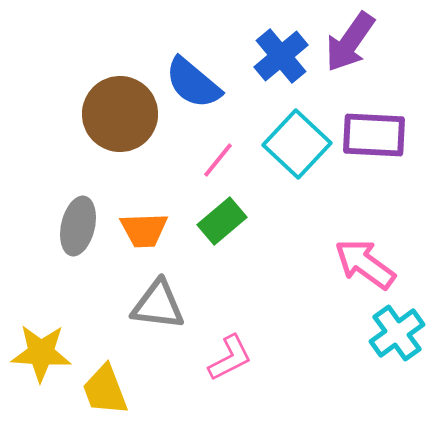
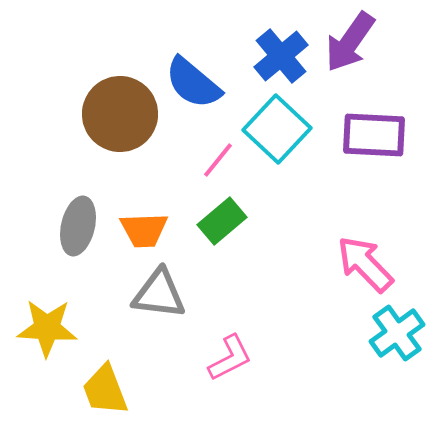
cyan square: moved 20 px left, 15 px up
pink arrow: rotated 10 degrees clockwise
gray triangle: moved 1 px right, 11 px up
yellow star: moved 6 px right, 25 px up
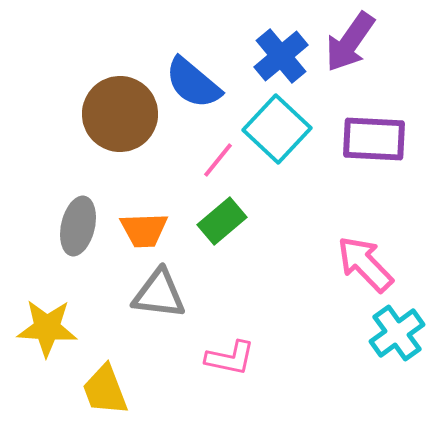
purple rectangle: moved 4 px down
pink L-shape: rotated 39 degrees clockwise
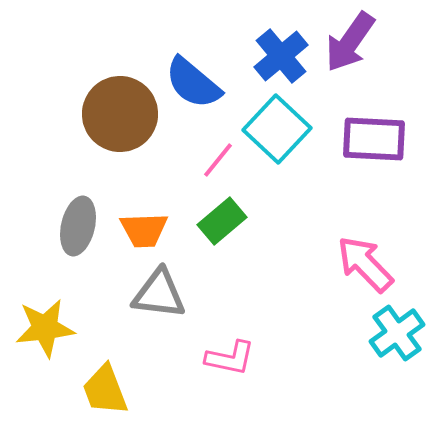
yellow star: moved 2 px left; rotated 10 degrees counterclockwise
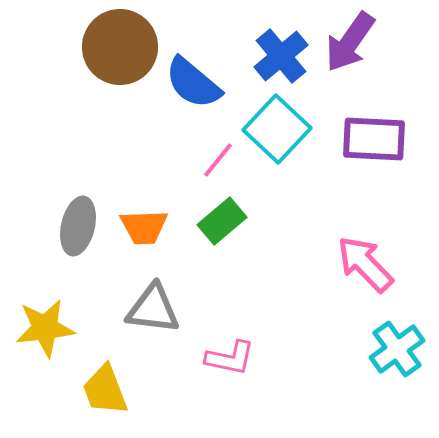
brown circle: moved 67 px up
orange trapezoid: moved 3 px up
gray triangle: moved 6 px left, 15 px down
cyan cross: moved 16 px down
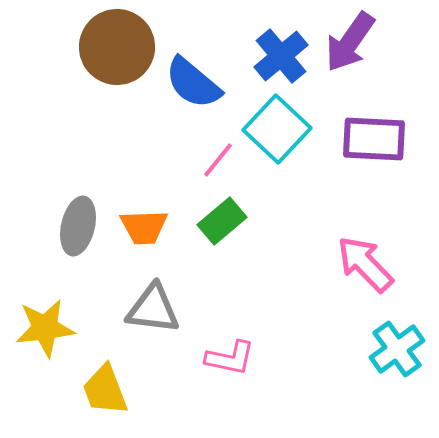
brown circle: moved 3 px left
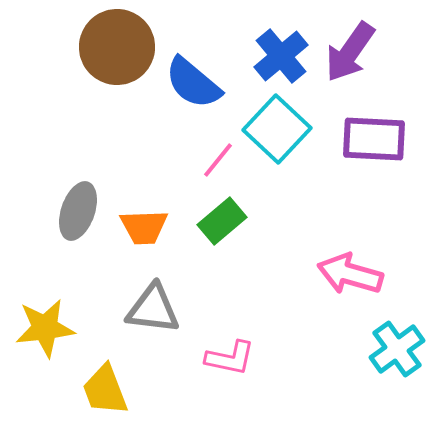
purple arrow: moved 10 px down
gray ellipse: moved 15 px up; rotated 6 degrees clockwise
pink arrow: moved 15 px left, 10 px down; rotated 30 degrees counterclockwise
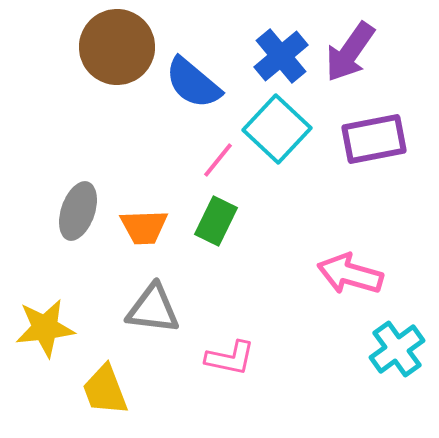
purple rectangle: rotated 14 degrees counterclockwise
green rectangle: moved 6 px left; rotated 24 degrees counterclockwise
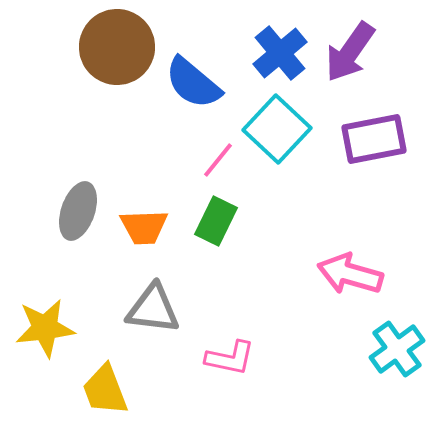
blue cross: moved 1 px left, 3 px up
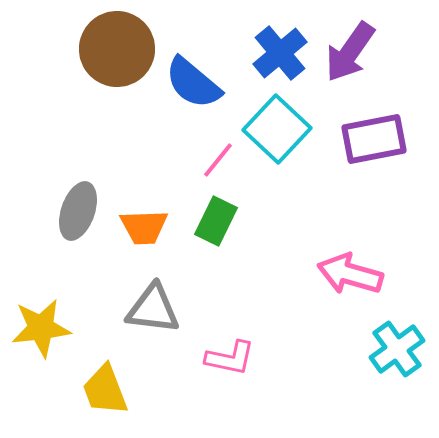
brown circle: moved 2 px down
yellow star: moved 4 px left
